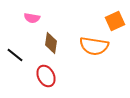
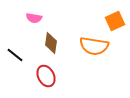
pink semicircle: moved 2 px right
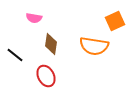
brown diamond: moved 1 px down
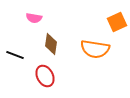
orange square: moved 2 px right, 1 px down
orange semicircle: moved 1 px right, 3 px down
black line: rotated 18 degrees counterclockwise
red ellipse: moved 1 px left
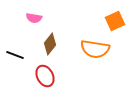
orange square: moved 2 px left, 1 px up
brown diamond: moved 1 px left; rotated 30 degrees clockwise
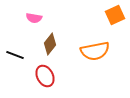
orange square: moved 6 px up
orange semicircle: moved 2 px down; rotated 20 degrees counterclockwise
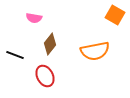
orange square: rotated 36 degrees counterclockwise
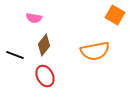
brown diamond: moved 6 px left, 1 px down
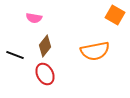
brown diamond: moved 1 px right, 1 px down
red ellipse: moved 2 px up
